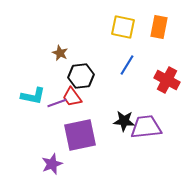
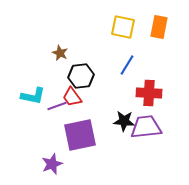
red cross: moved 18 px left, 13 px down; rotated 25 degrees counterclockwise
purple line: moved 3 px down
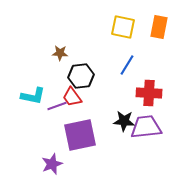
brown star: rotated 21 degrees counterclockwise
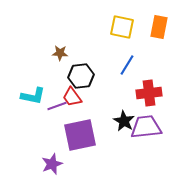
yellow square: moved 1 px left
red cross: rotated 10 degrees counterclockwise
black star: rotated 25 degrees clockwise
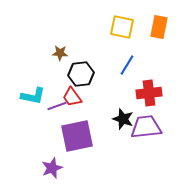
black hexagon: moved 2 px up
black star: moved 1 px left, 2 px up; rotated 10 degrees counterclockwise
purple square: moved 3 px left, 1 px down
purple star: moved 4 px down
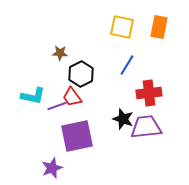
black hexagon: rotated 20 degrees counterclockwise
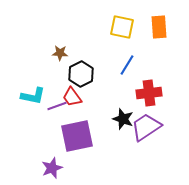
orange rectangle: rotated 15 degrees counterclockwise
purple trapezoid: rotated 28 degrees counterclockwise
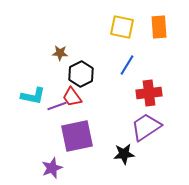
black star: moved 1 px right, 35 px down; rotated 25 degrees counterclockwise
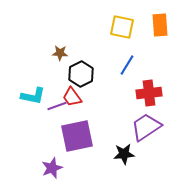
orange rectangle: moved 1 px right, 2 px up
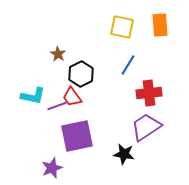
brown star: moved 2 px left, 1 px down; rotated 28 degrees clockwise
blue line: moved 1 px right
black star: rotated 15 degrees clockwise
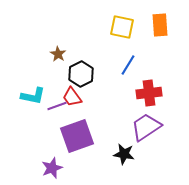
purple square: rotated 8 degrees counterclockwise
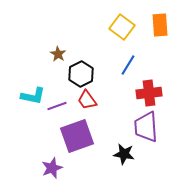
yellow square: rotated 25 degrees clockwise
red trapezoid: moved 15 px right, 3 px down
purple trapezoid: rotated 60 degrees counterclockwise
